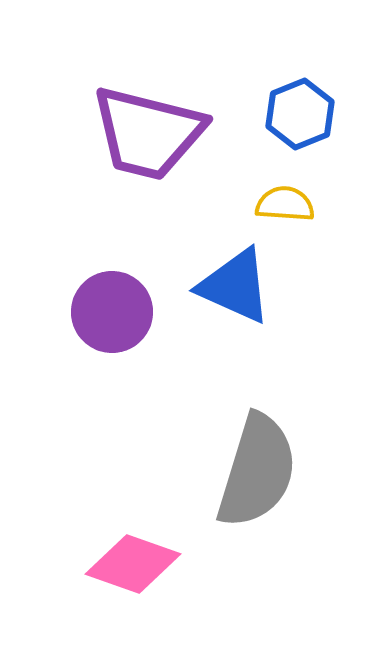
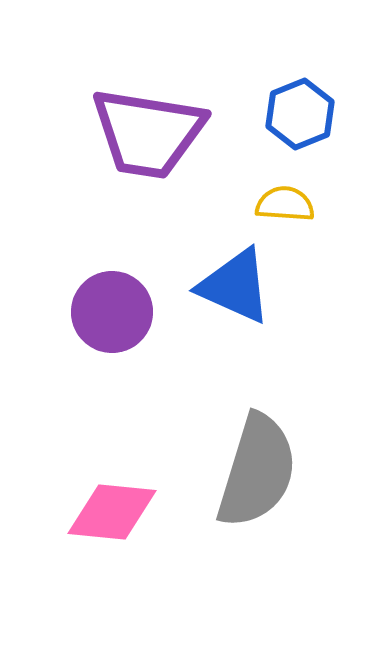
purple trapezoid: rotated 5 degrees counterclockwise
pink diamond: moved 21 px left, 52 px up; rotated 14 degrees counterclockwise
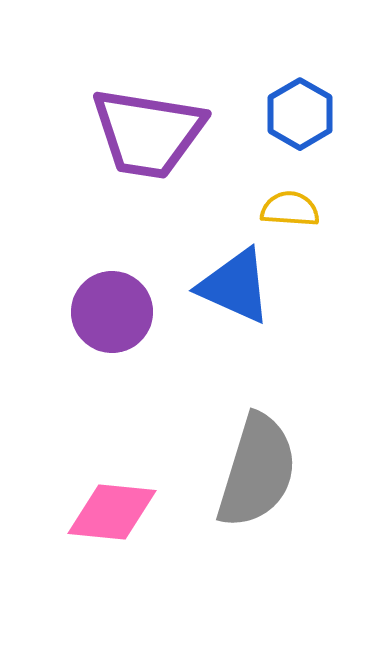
blue hexagon: rotated 8 degrees counterclockwise
yellow semicircle: moved 5 px right, 5 px down
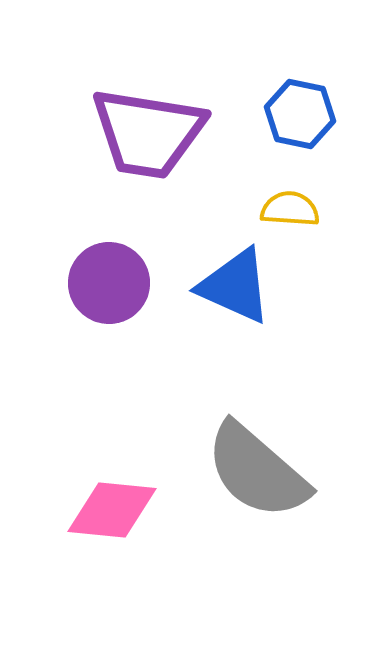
blue hexagon: rotated 18 degrees counterclockwise
purple circle: moved 3 px left, 29 px up
gray semicircle: rotated 114 degrees clockwise
pink diamond: moved 2 px up
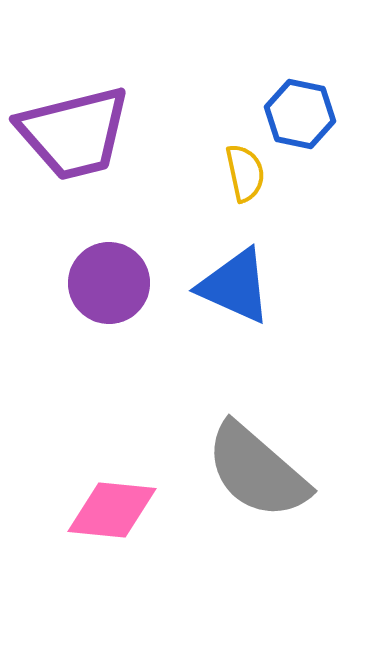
purple trapezoid: moved 74 px left; rotated 23 degrees counterclockwise
yellow semicircle: moved 45 px left, 36 px up; rotated 74 degrees clockwise
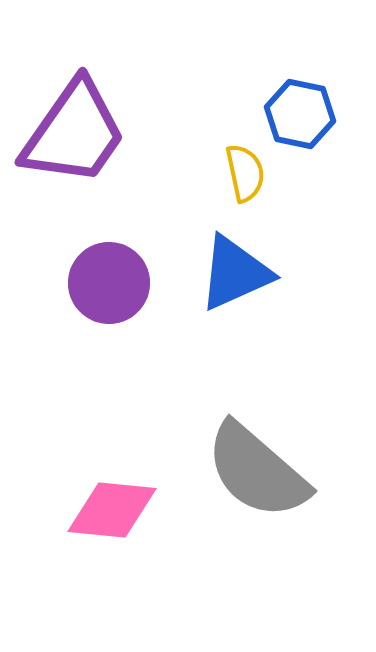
purple trapezoid: rotated 41 degrees counterclockwise
blue triangle: moved 13 px up; rotated 48 degrees counterclockwise
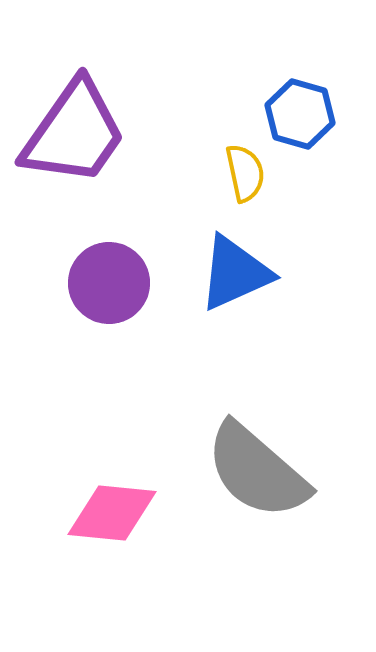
blue hexagon: rotated 4 degrees clockwise
pink diamond: moved 3 px down
